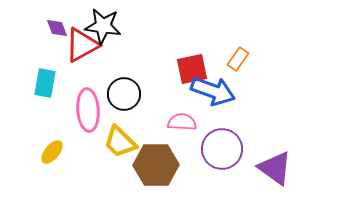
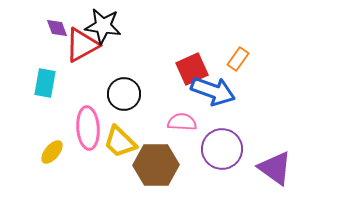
red square: rotated 12 degrees counterclockwise
pink ellipse: moved 18 px down
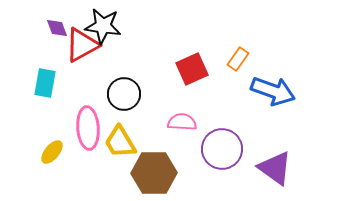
blue arrow: moved 60 px right
yellow trapezoid: rotated 15 degrees clockwise
brown hexagon: moved 2 px left, 8 px down
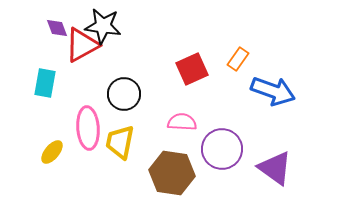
yellow trapezoid: rotated 42 degrees clockwise
brown hexagon: moved 18 px right; rotated 9 degrees clockwise
